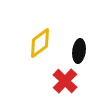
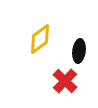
yellow diamond: moved 4 px up
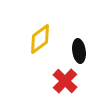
black ellipse: rotated 15 degrees counterclockwise
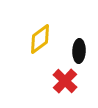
black ellipse: rotated 10 degrees clockwise
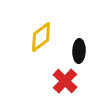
yellow diamond: moved 1 px right, 2 px up
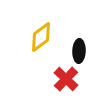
red cross: moved 1 px right, 2 px up
